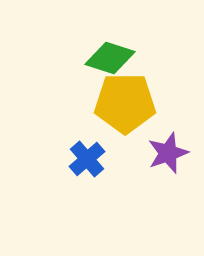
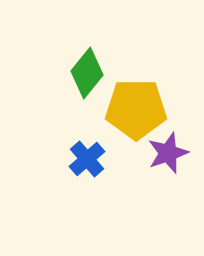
green diamond: moved 23 px left, 15 px down; rotated 69 degrees counterclockwise
yellow pentagon: moved 11 px right, 6 px down
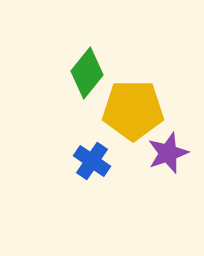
yellow pentagon: moved 3 px left, 1 px down
blue cross: moved 5 px right, 2 px down; rotated 15 degrees counterclockwise
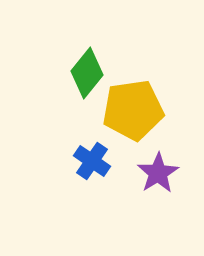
yellow pentagon: rotated 8 degrees counterclockwise
purple star: moved 10 px left, 20 px down; rotated 12 degrees counterclockwise
